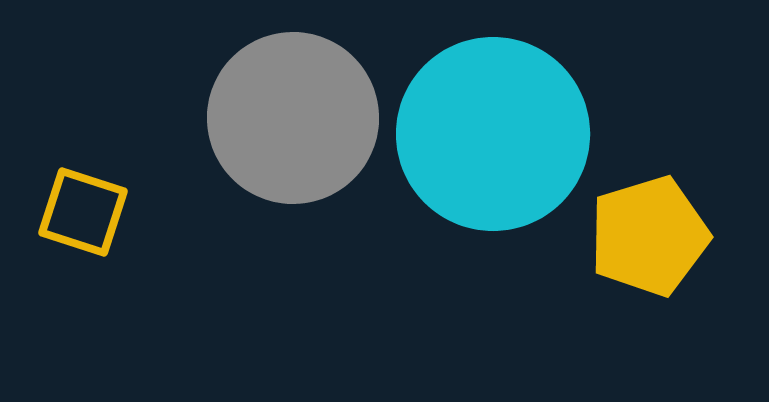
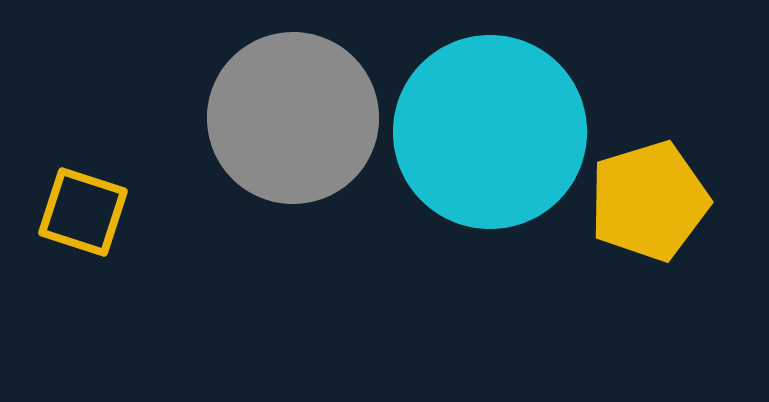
cyan circle: moved 3 px left, 2 px up
yellow pentagon: moved 35 px up
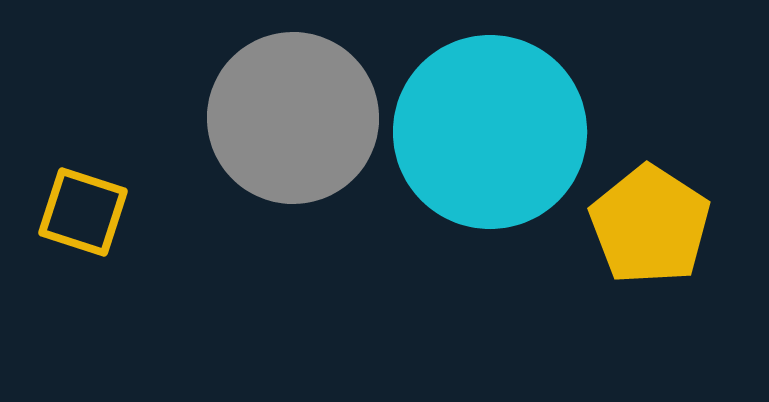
yellow pentagon: moved 1 px right, 24 px down; rotated 22 degrees counterclockwise
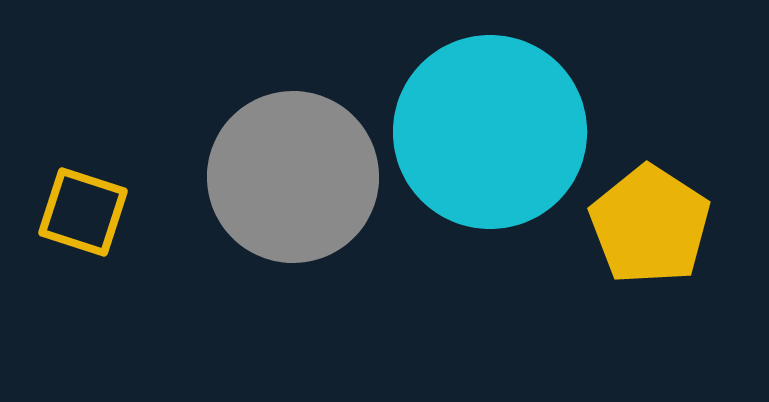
gray circle: moved 59 px down
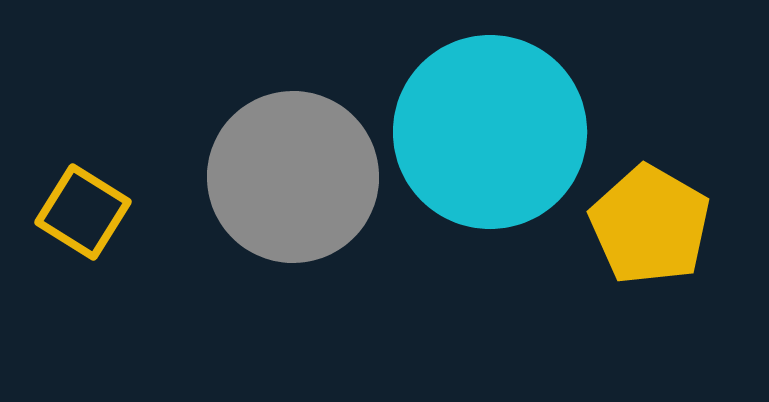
yellow square: rotated 14 degrees clockwise
yellow pentagon: rotated 3 degrees counterclockwise
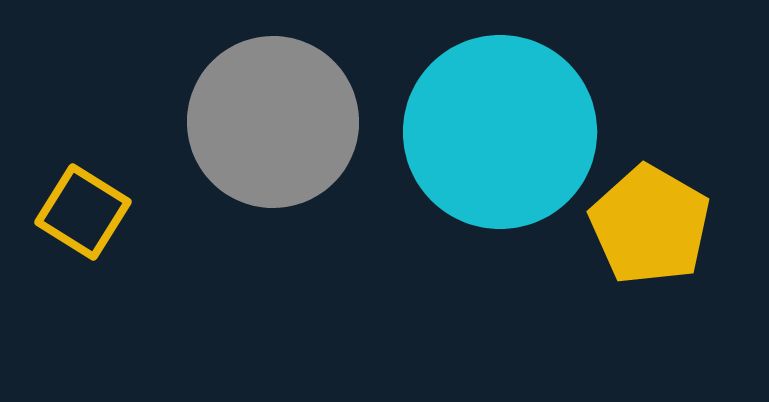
cyan circle: moved 10 px right
gray circle: moved 20 px left, 55 px up
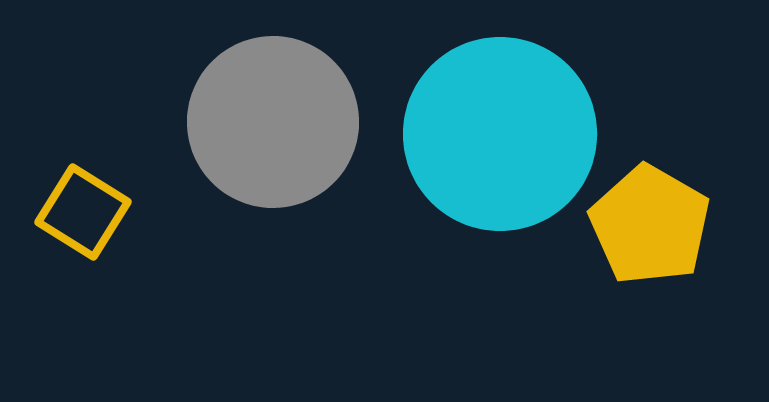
cyan circle: moved 2 px down
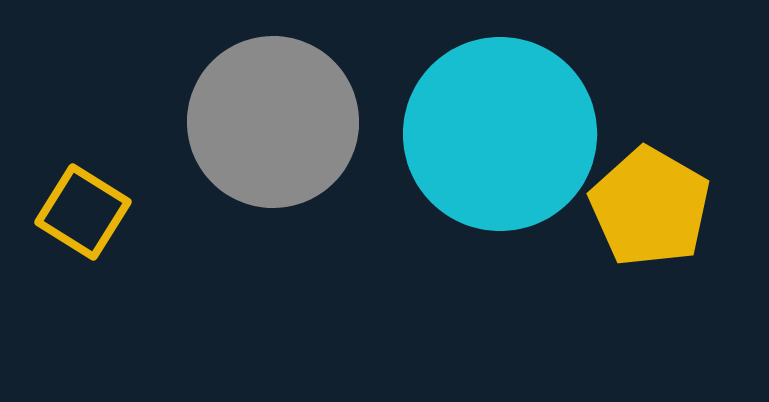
yellow pentagon: moved 18 px up
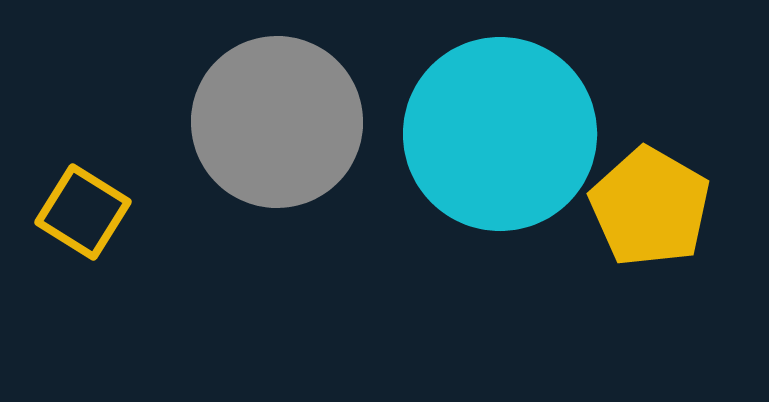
gray circle: moved 4 px right
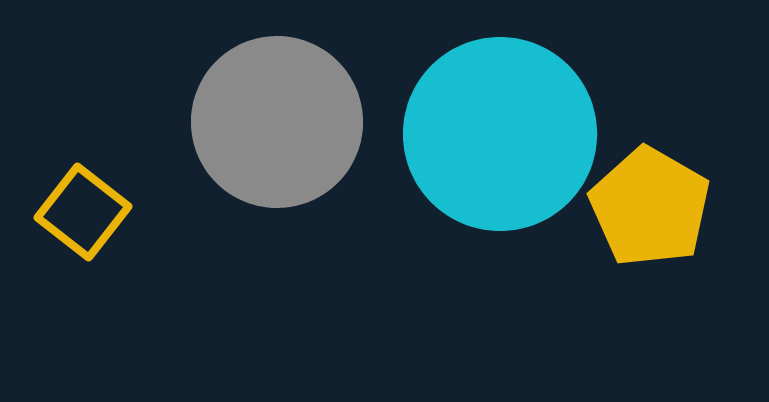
yellow square: rotated 6 degrees clockwise
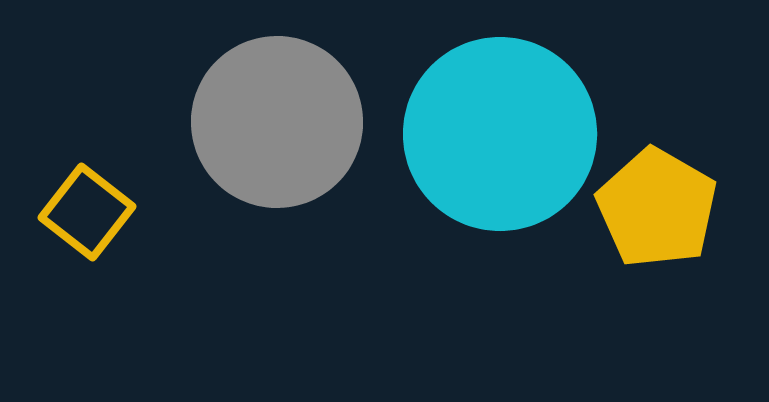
yellow pentagon: moved 7 px right, 1 px down
yellow square: moved 4 px right
